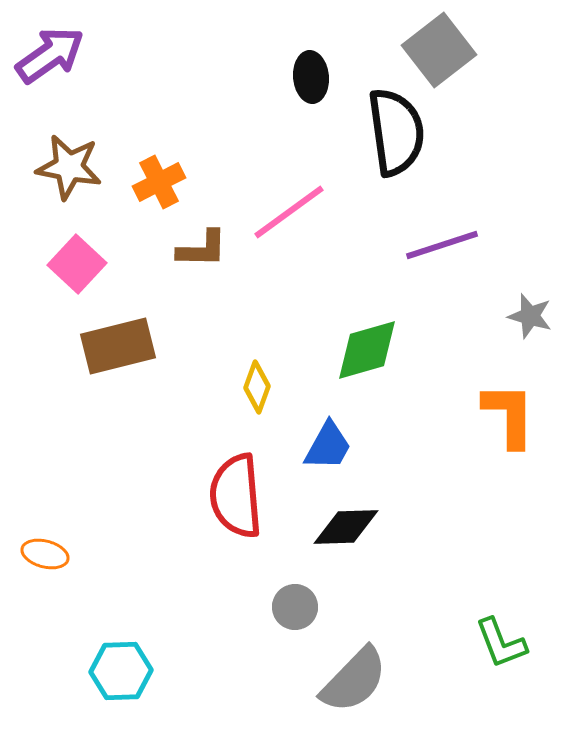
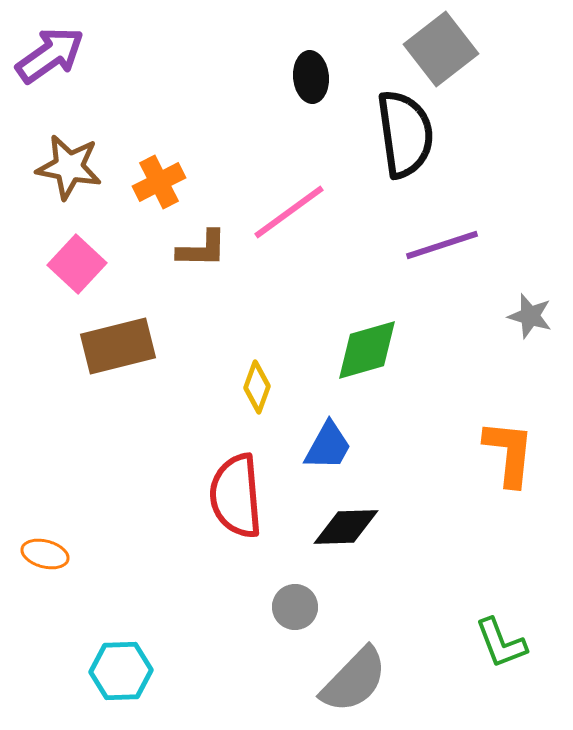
gray square: moved 2 px right, 1 px up
black semicircle: moved 9 px right, 2 px down
orange L-shape: moved 38 px down; rotated 6 degrees clockwise
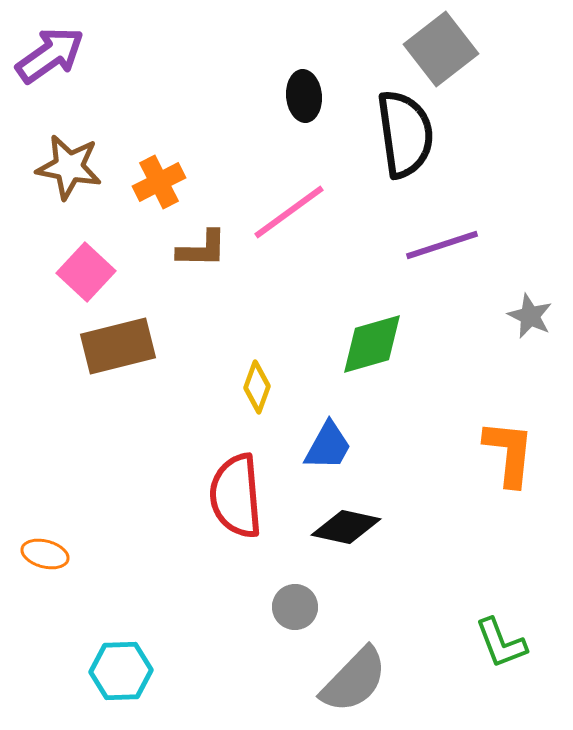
black ellipse: moved 7 px left, 19 px down
pink square: moved 9 px right, 8 px down
gray star: rotated 9 degrees clockwise
green diamond: moved 5 px right, 6 px up
black diamond: rotated 14 degrees clockwise
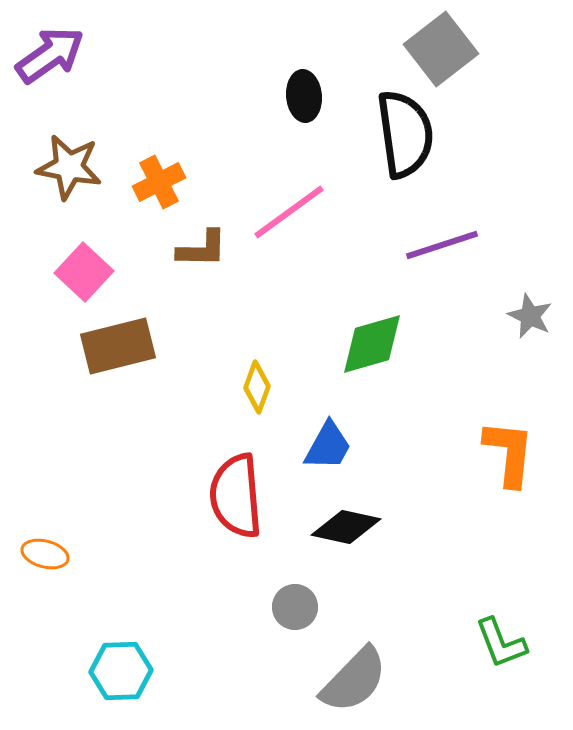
pink square: moved 2 px left
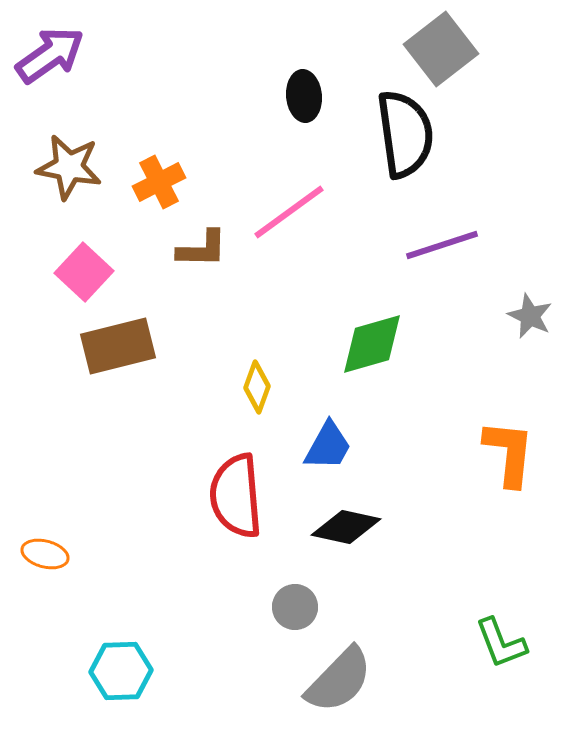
gray semicircle: moved 15 px left
